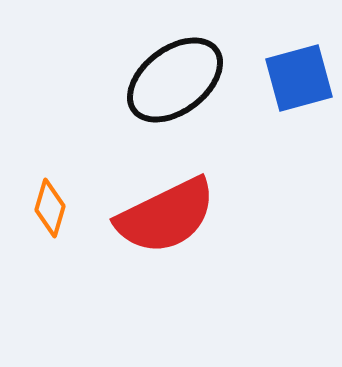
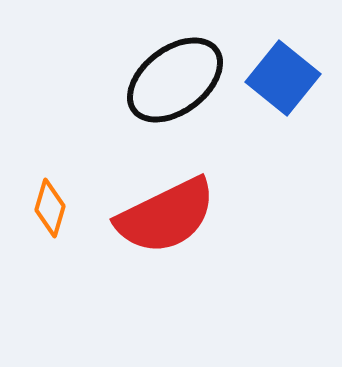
blue square: moved 16 px left; rotated 36 degrees counterclockwise
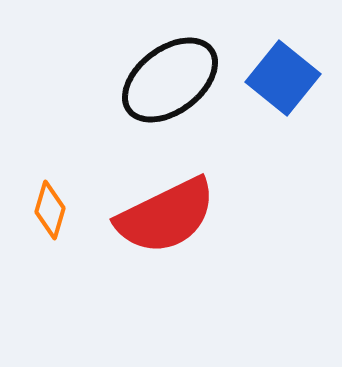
black ellipse: moved 5 px left
orange diamond: moved 2 px down
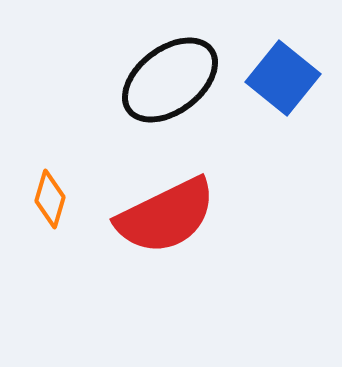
orange diamond: moved 11 px up
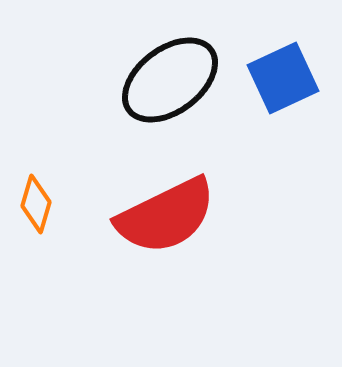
blue square: rotated 26 degrees clockwise
orange diamond: moved 14 px left, 5 px down
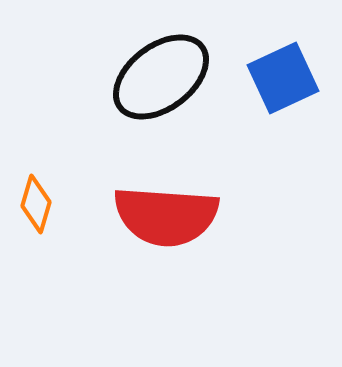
black ellipse: moved 9 px left, 3 px up
red semicircle: rotated 30 degrees clockwise
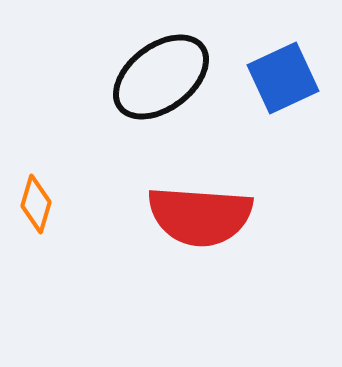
red semicircle: moved 34 px right
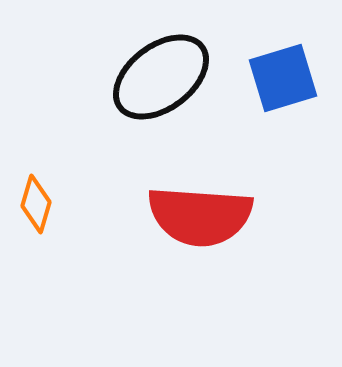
blue square: rotated 8 degrees clockwise
